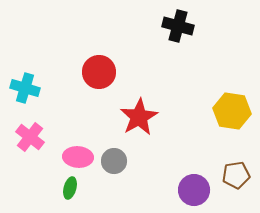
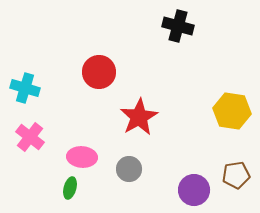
pink ellipse: moved 4 px right
gray circle: moved 15 px right, 8 px down
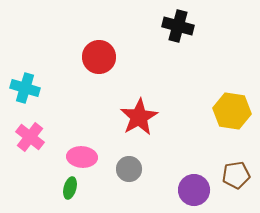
red circle: moved 15 px up
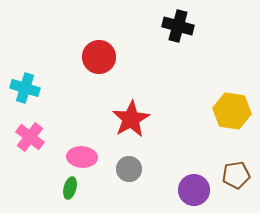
red star: moved 8 px left, 2 px down
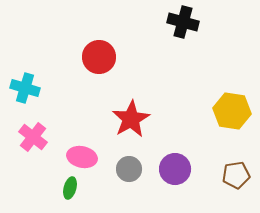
black cross: moved 5 px right, 4 px up
pink cross: moved 3 px right
pink ellipse: rotated 8 degrees clockwise
purple circle: moved 19 px left, 21 px up
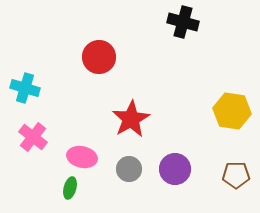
brown pentagon: rotated 8 degrees clockwise
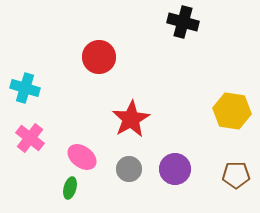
pink cross: moved 3 px left, 1 px down
pink ellipse: rotated 24 degrees clockwise
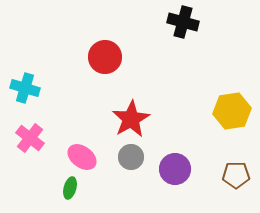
red circle: moved 6 px right
yellow hexagon: rotated 18 degrees counterclockwise
gray circle: moved 2 px right, 12 px up
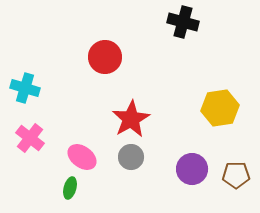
yellow hexagon: moved 12 px left, 3 px up
purple circle: moved 17 px right
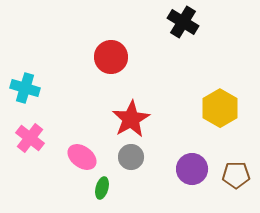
black cross: rotated 16 degrees clockwise
red circle: moved 6 px right
yellow hexagon: rotated 21 degrees counterclockwise
green ellipse: moved 32 px right
